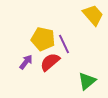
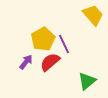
yellow pentagon: rotated 30 degrees clockwise
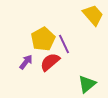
green triangle: moved 3 px down
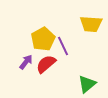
yellow trapezoid: moved 2 px left, 9 px down; rotated 135 degrees clockwise
purple line: moved 1 px left, 2 px down
red semicircle: moved 4 px left, 2 px down
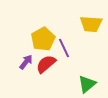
purple line: moved 1 px right, 2 px down
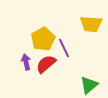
purple arrow: rotated 49 degrees counterclockwise
green triangle: moved 2 px right, 1 px down
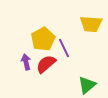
green triangle: moved 2 px left
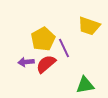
yellow trapezoid: moved 2 px left, 2 px down; rotated 15 degrees clockwise
purple arrow: rotated 84 degrees counterclockwise
green triangle: moved 2 px left; rotated 30 degrees clockwise
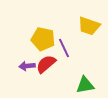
yellow pentagon: rotated 30 degrees counterclockwise
purple arrow: moved 1 px right, 4 px down
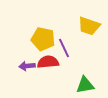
red semicircle: moved 2 px right, 2 px up; rotated 35 degrees clockwise
